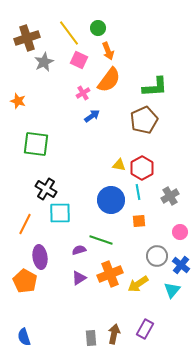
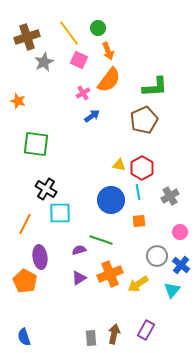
brown cross: moved 1 px up
purple rectangle: moved 1 px right, 1 px down
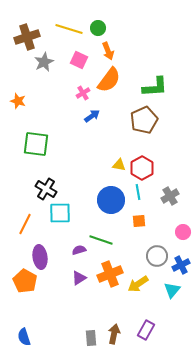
yellow line: moved 4 px up; rotated 36 degrees counterclockwise
pink circle: moved 3 px right
blue cross: rotated 24 degrees clockwise
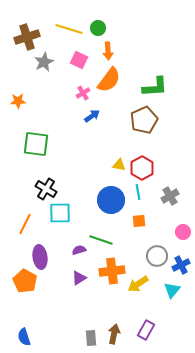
orange arrow: rotated 18 degrees clockwise
orange star: rotated 21 degrees counterclockwise
orange cross: moved 2 px right, 3 px up; rotated 15 degrees clockwise
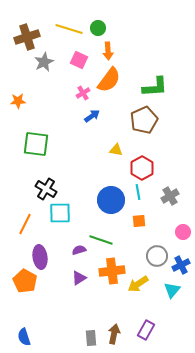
yellow triangle: moved 3 px left, 15 px up
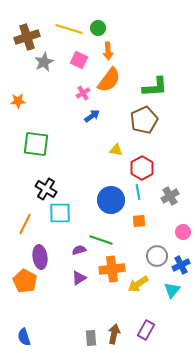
orange cross: moved 2 px up
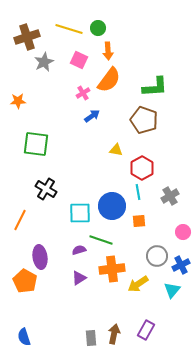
brown pentagon: rotated 28 degrees counterclockwise
blue circle: moved 1 px right, 6 px down
cyan square: moved 20 px right
orange line: moved 5 px left, 4 px up
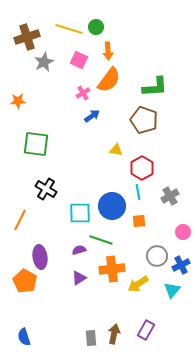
green circle: moved 2 px left, 1 px up
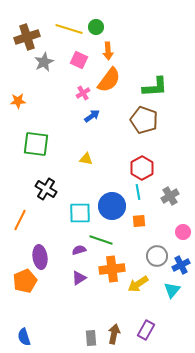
yellow triangle: moved 30 px left, 9 px down
orange pentagon: rotated 20 degrees clockwise
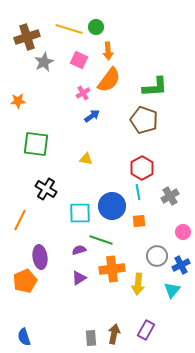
yellow arrow: rotated 50 degrees counterclockwise
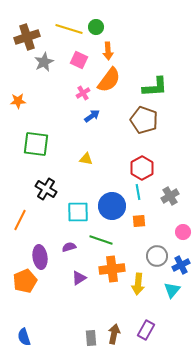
cyan square: moved 2 px left, 1 px up
purple semicircle: moved 10 px left, 3 px up
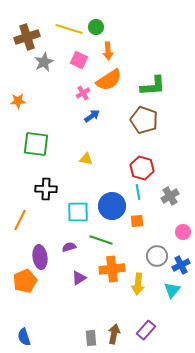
orange semicircle: rotated 20 degrees clockwise
green L-shape: moved 2 px left, 1 px up
red hexagon: rotated 15 degrees counterclockwise
black cross: rotated 30 degrees counterclockwise
orange square: moved 2 px left
purple rectangle: rotated 12 degrees clockwise
